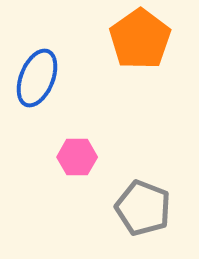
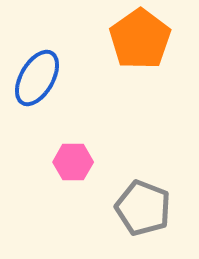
blue ellipse: rotated 8 degrees clockwise
pink hexagon: moved 4 px left, 5 px down
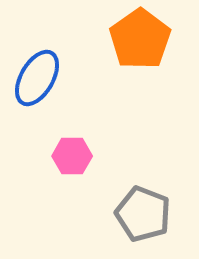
pink hexagon: moved 1 px left, 6 px up
gray pentagon: moved 6 px down
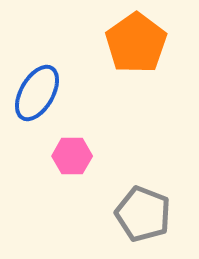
orange pentagon: moved 4 px left, 4 px down
blue ellipse: moved 15 px down
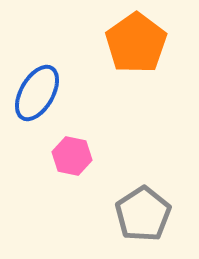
pink hexagon: rotated 12 degrees clockwise
gray pentagon: rotated 18 degrees clockwise
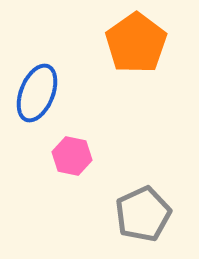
blue ellipse: rotated 8 degrees counterclockwise
gray pentagon: rotated 8 degrees clockwise
